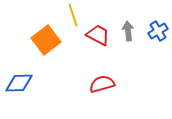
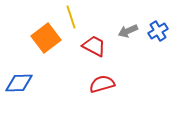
yellow line: moved 2 px left, 2 px down
gray arrow: rotated 108 degrees counterclockwise
red trapezoid: moved 4 px left, 11 px down
orange square: moved 2 px up
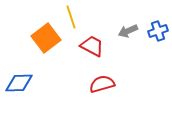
blue cross: rotated 12 degrees clockwise
red trapezoid: moved 2 px left
